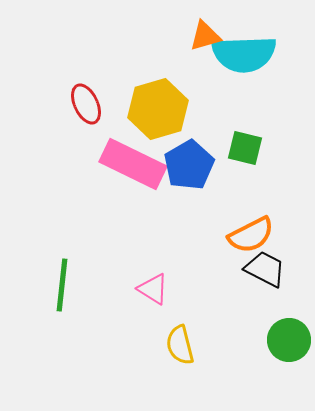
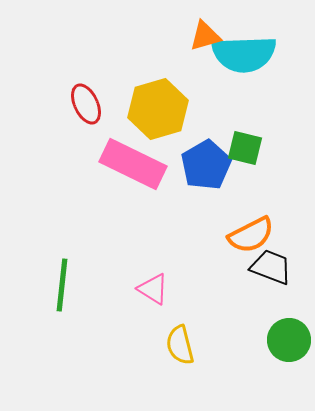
blue pentagon: moved 17 px right
black trapezoid: moved 6 px right, 2 px up; rotated 6 degrees counterclockwise
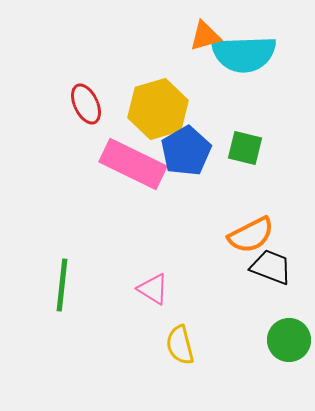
blue pentagon: moved 20 px left, 14 px up
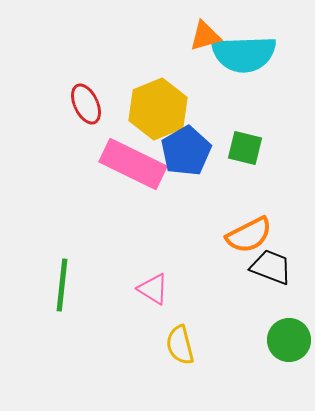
yellow hexagon: rotated 6 degrees counterclockwise
orange semicircle: moved 2 px left
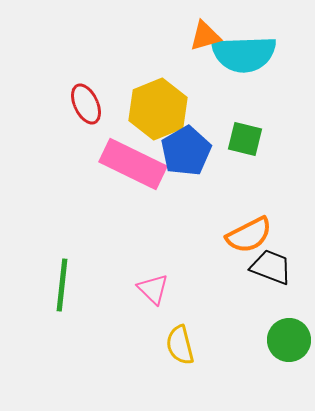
green square: moved 9 px up
pink triangle: rotated 12 degrees clockwise
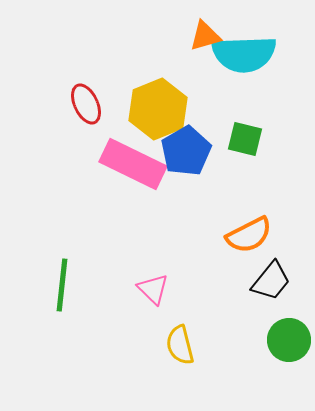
black trapezoid: moved 14 px down; rotated 108 degrees clockwise
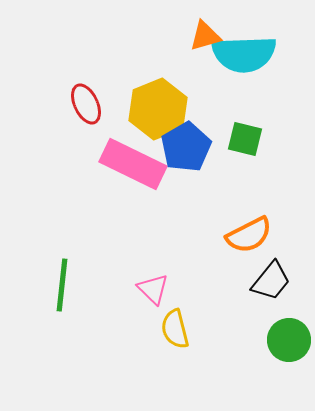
blue pentagon: moved 4 px up
yellow semicircle: moved 5 px left, 16 px up
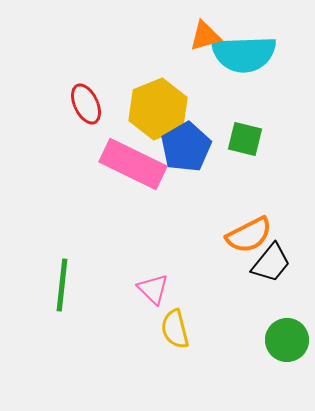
black trapezoid: moved 18 px up
green circle: moved 2 px left
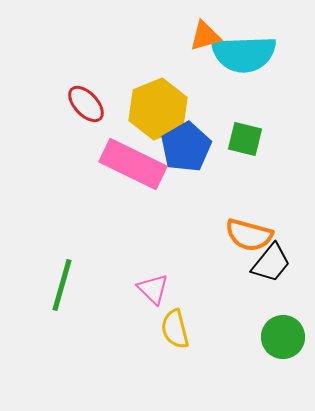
red ellipse: rotated 18 degrees counterclockwise
orange semicircle: rotated 42 degrees clockwise
green line: rotated 10 degrees clockwise
green circle: moved 4 px left, 3 px up
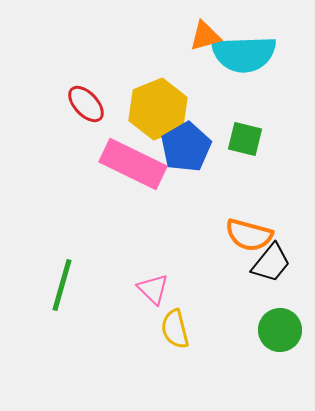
green circle: moved 3 px left, 7 px up
